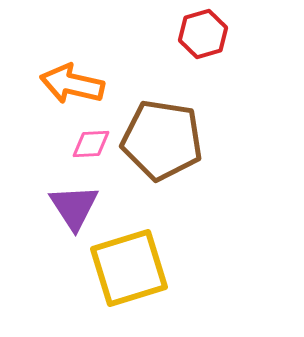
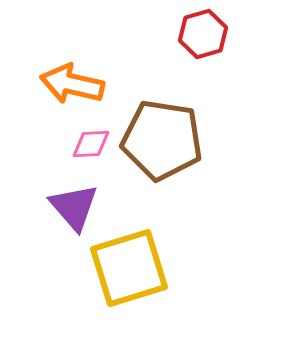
purple triangle: rotated 8 degrees counterclockwise
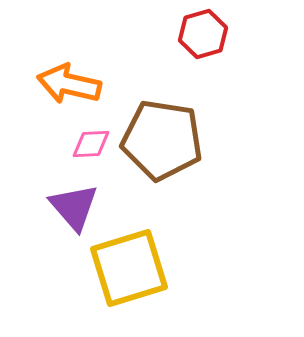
orange arrow: moved 3 px left
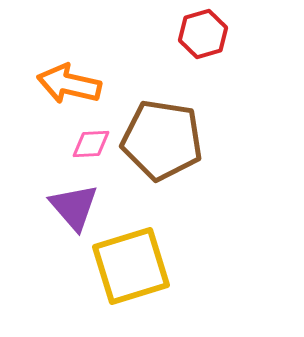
yellow square: moved 2 px right, 2 px up
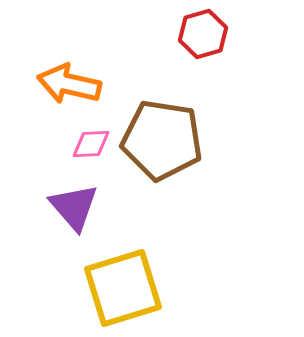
yellow square: moved 8 px left, 22 px down
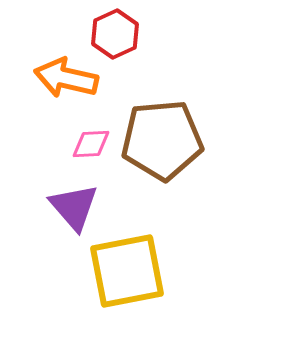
red hexagon: moved 88 px left; rotated 9 degrees counterclockwise
orange arrow: moved 3 px left, 6 px up
brown pentagon: rotated 14 degrees counterclockwise
yellow square: moved 4 px right, 17 px up; rotated 6 degrees clockwise
